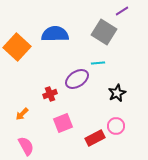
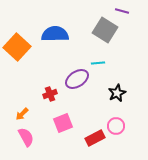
purple line: rotated 48 degrees clockwise
gray square: moved 1 px right, 2 px up
pink semicircle: moved 9 px up
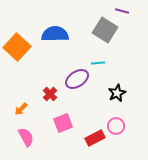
red cross: rotated 24 degrees counterclockwise
orange arrow: moved 1 px left, 5 px up
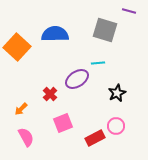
purple line: moved 7 px right
gray square: rotated 15 degrees counterclockwise
